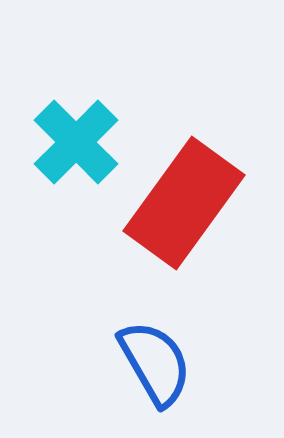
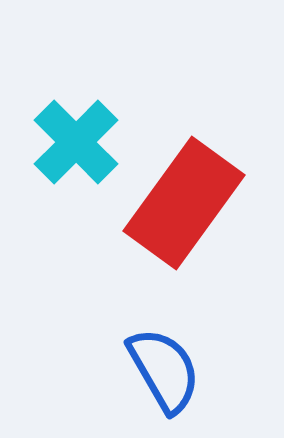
blue semicircle: moved 9 px right, 7 px down
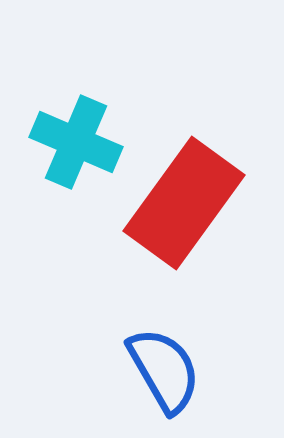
cyan cross: rotated 22 degrees counterclockwise
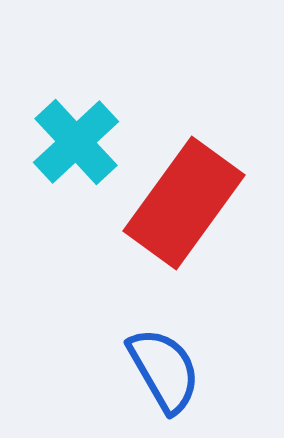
cyan cross: rotated 24 degrees clockwise
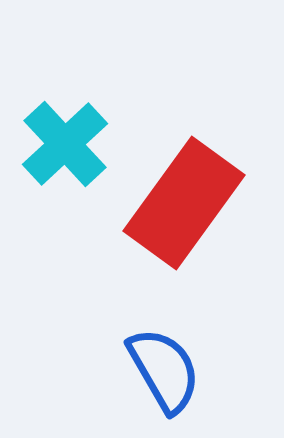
cyan cross: moved 11 px left, 2 px down
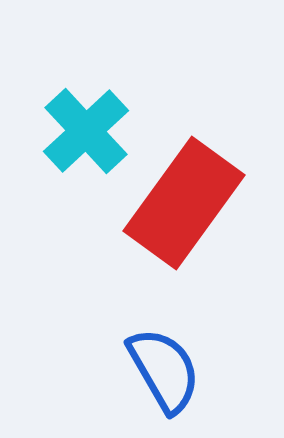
cyan cross: moved 21 px right, 13 px up
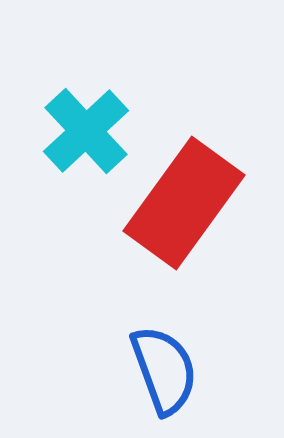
blue semicircle: rotated 10 degrees clockwise
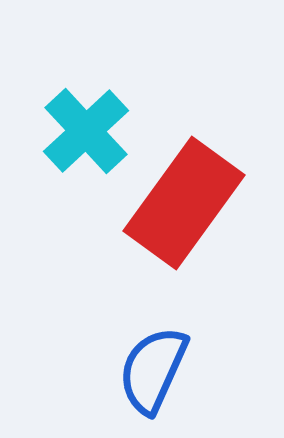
blue semicircle: moved 11 px left; rotated 136 degrees counterclockwise
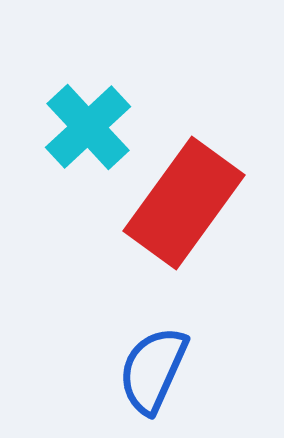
cyan cross: moved 2 px right, 4 px up
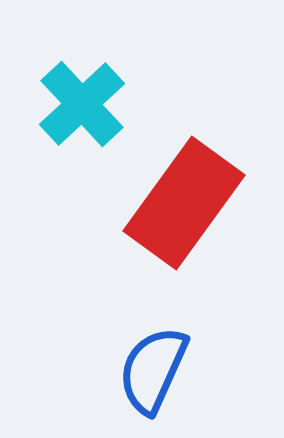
cyan cross: moved 6 px left, 23 px up
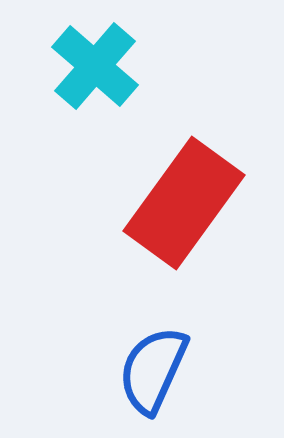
cyan cross: moved 13 px right, 38 px up; rotated 6 degrees counterclockwise
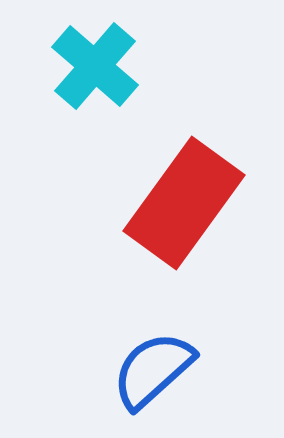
blue semicircle: rotated 24 degrees clockwise
